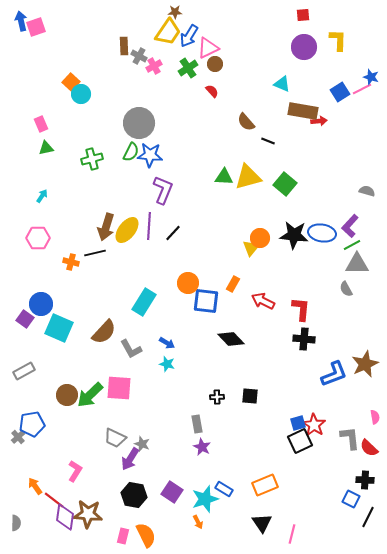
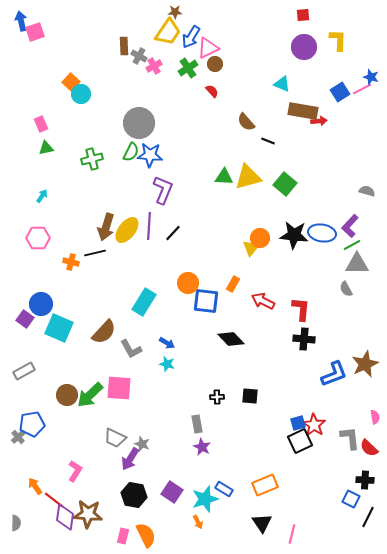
pink square at (36, 27): moved 1 px left, 5 px down
blue arrow at (189, 36): moved 2 px right, 1 px down
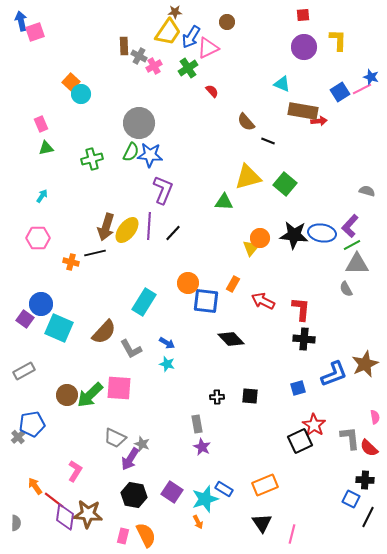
brown circle at (215, 64): moved 12 px right, 42 px up
green triangle at (224, 177): moved 25 px down
blue square at (298, 423): moved 35 px up
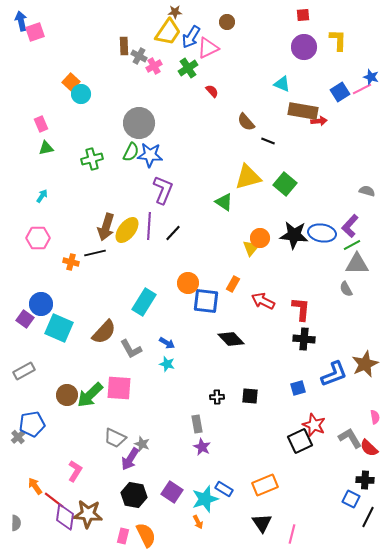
green triangle at (224, 202): rotated 30 degrees clockwise
red star at (314, 425): rotated 10 degrees counterclockwise
gray L-shape at (350, 438): rotated 25 degrees counterclockwise
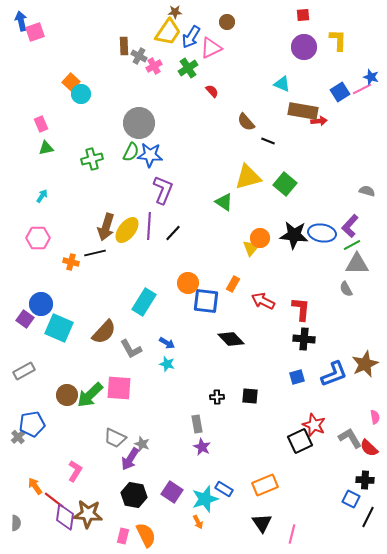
pink triangle at (208, 48): moved 3 px right
blue square at (298, 388): moved 1 px left, 11 px up
